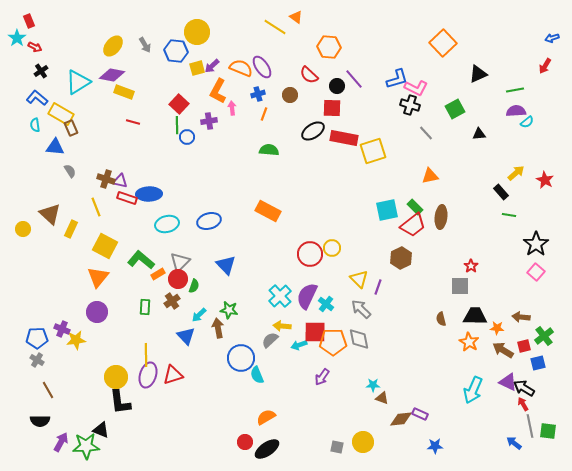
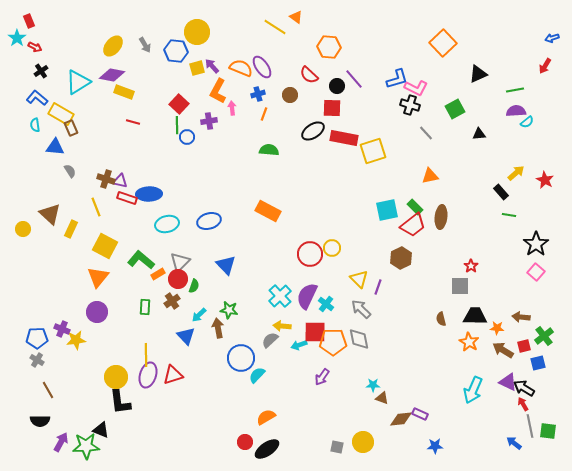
purple arrow at (212, 66): rotated 91 degrees clockwise
cyan semicircle at (257, 375): rotated 66 degrees clockwise
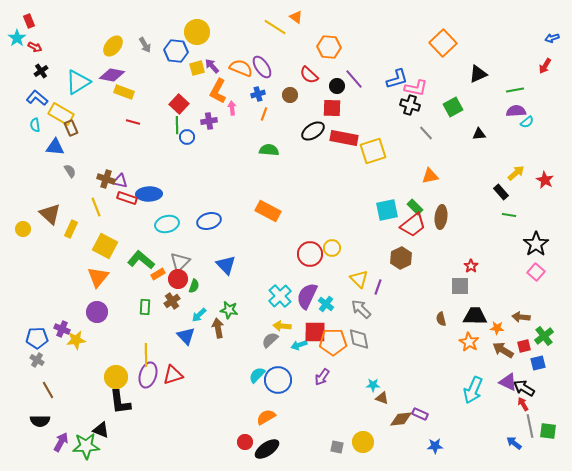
pink L-shape at (416, 88): rotated 15 degrees counterclockwise
green square at (455, 109): moved 2 px left, 2 px up
blue circle at (241, 358): moved 37 px right, 22 px down
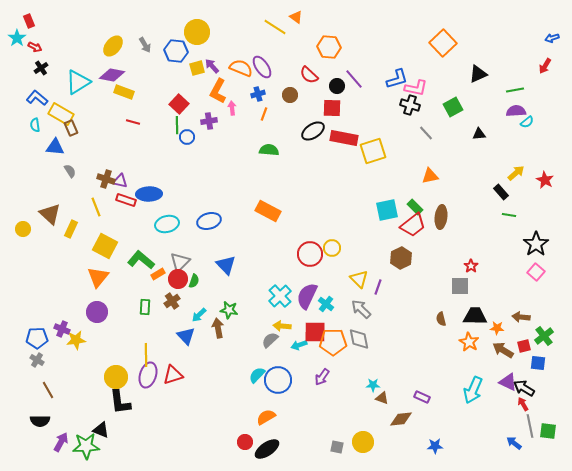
black cross at (41, 71): moved 3 px up
red rectangle at (127, 198): moved 1 px left, 2 px down
green semicircle at (194, 286): moved 5 px up
blue square at (538, 363): rotated 21 degrees clockwise
purple rectangle at (420, 414): moved 2 px right, 17 px up
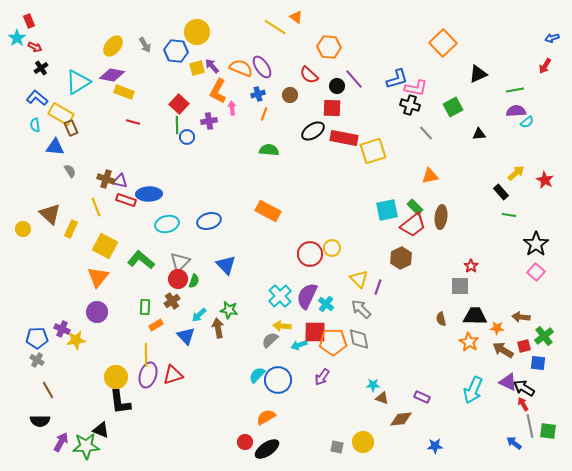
orange rectangle at (158, 274): moved 2 px left, 51 px down
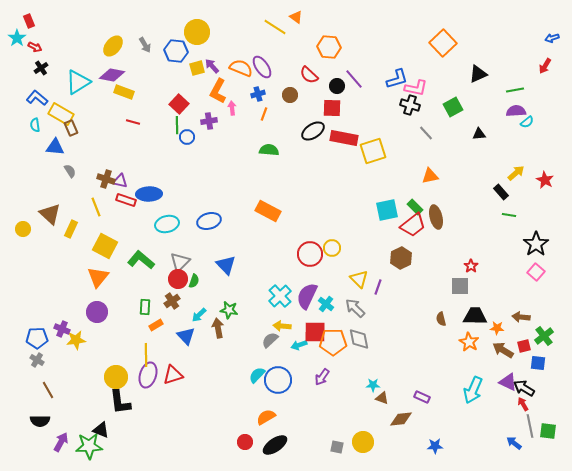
brown ellipse at (441, 217): moved 5 px left; rotated 20 degrees counterclockwise
gray arrow at (361, 309): moved 6 px left, 1 px up
green star at (86, 446): moved 3 px right
black ellipse at (267, 449): moved 8 px right, 4 px up
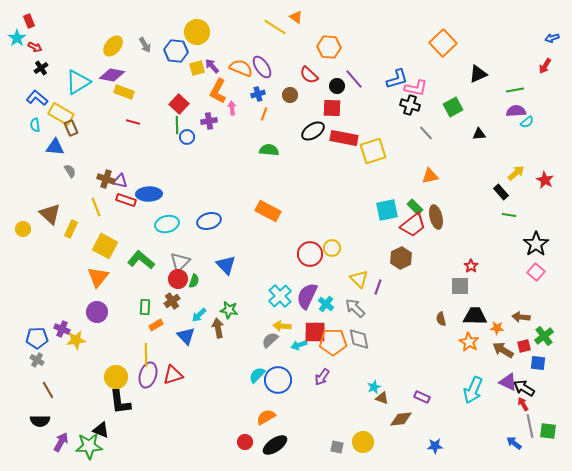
cyan star at (373, 385): moved 1 px right, 2 px down; rotated 24 degrees counterclockwise
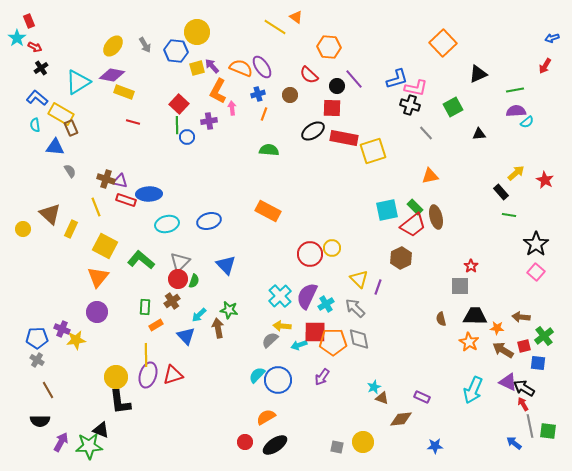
cyan cross at (326, 304): rotated 21 degrees clockwise
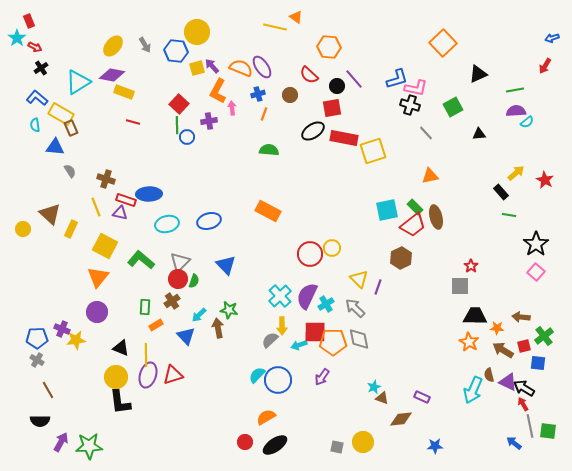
yellow line at (275, 27): rotated 20 degrees counterclockwise
red square at (332, 108): rotated 12 degrees counterclockwise
purple triangle at (120, 181): moved 32 px down
brown semicircle at (441, 319): moved 48 px right, 56 px down
yellow arrow at (282, 326): rotated 96 degrees counterclockwise
black triangle at (101, 430): moved 20 px right, 82 px up
